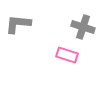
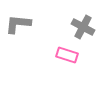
gray cross: rotated 10 degrees clockwise
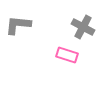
gray L-shape: moved 1 px down
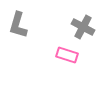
gray L-shape: rotated 80 degrees counterclockwise
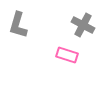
gray cross: moved 2 px up
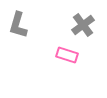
gray cross: rotated 25 degrees clockwise
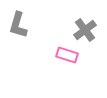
gray cross: moved 2 px right, 5 px down
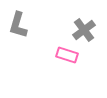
gray cross: moved 1 px left
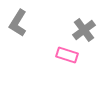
gray L-shape: moved 2 px up; rotated 16 degrees clockwise
